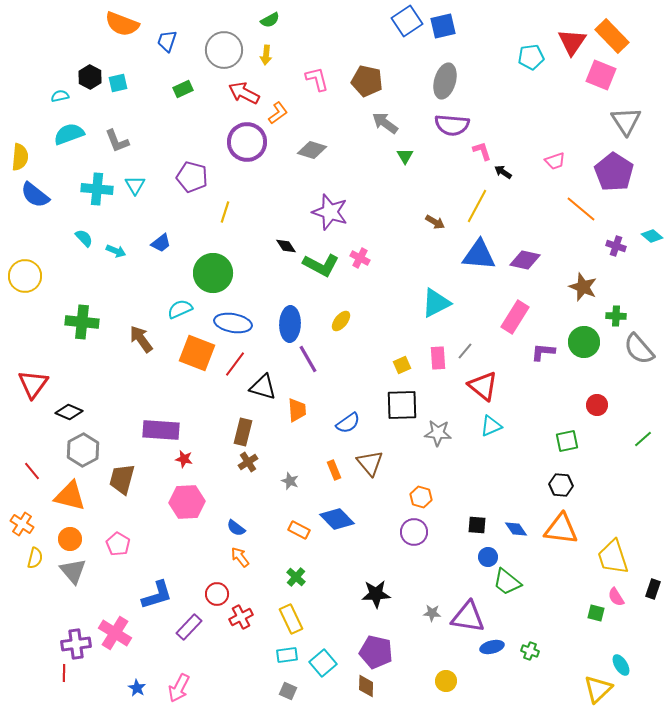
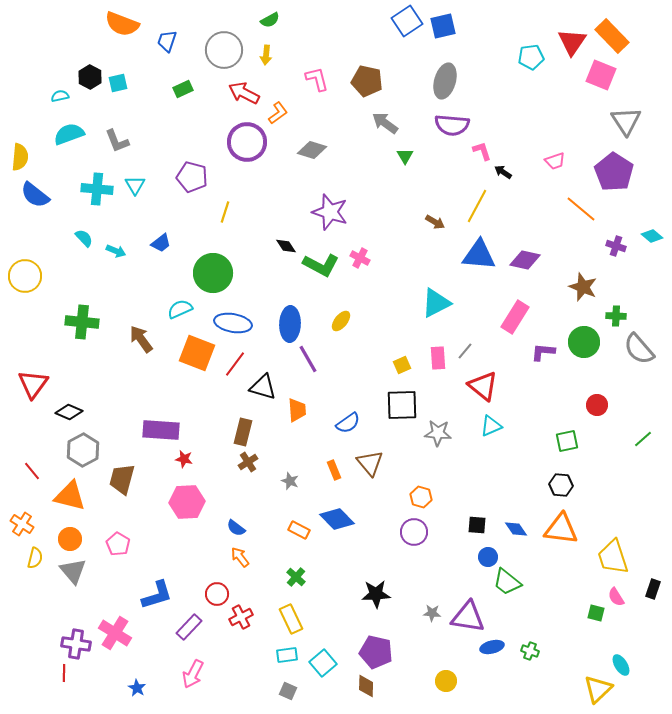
purple cross at (76, 644): rotated 16 degrees clockwise
pink arrow at (179, 688): moved 14 px right, 14 px up
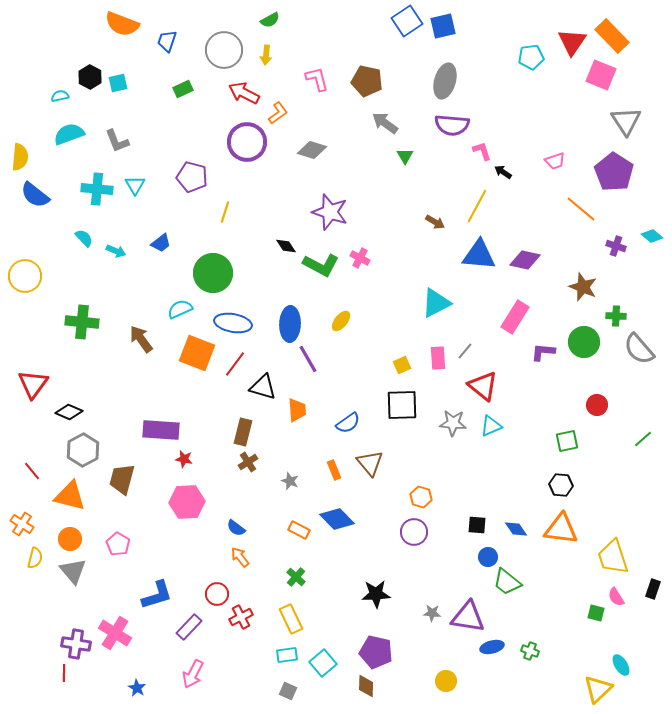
gray star at (438, 433): moved 15 px right, 10 px up
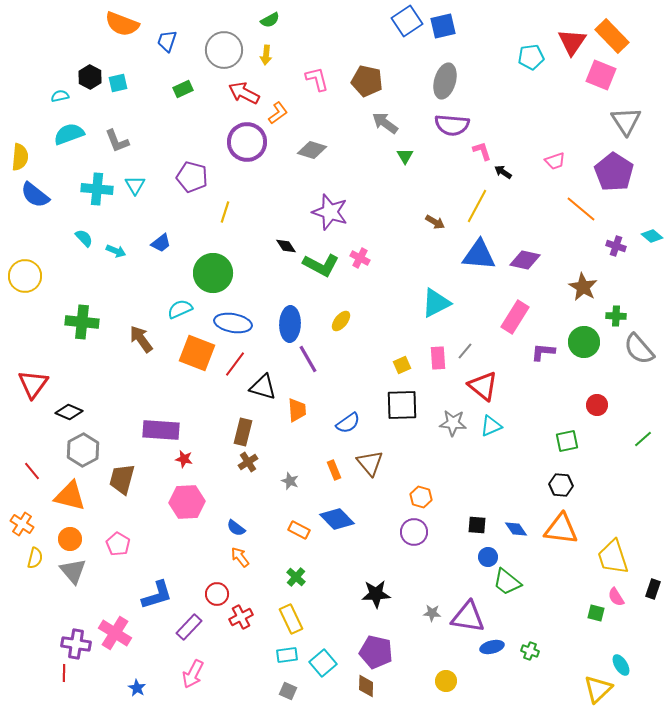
brown star at (583, 287): rotated 8 degrees clockwise
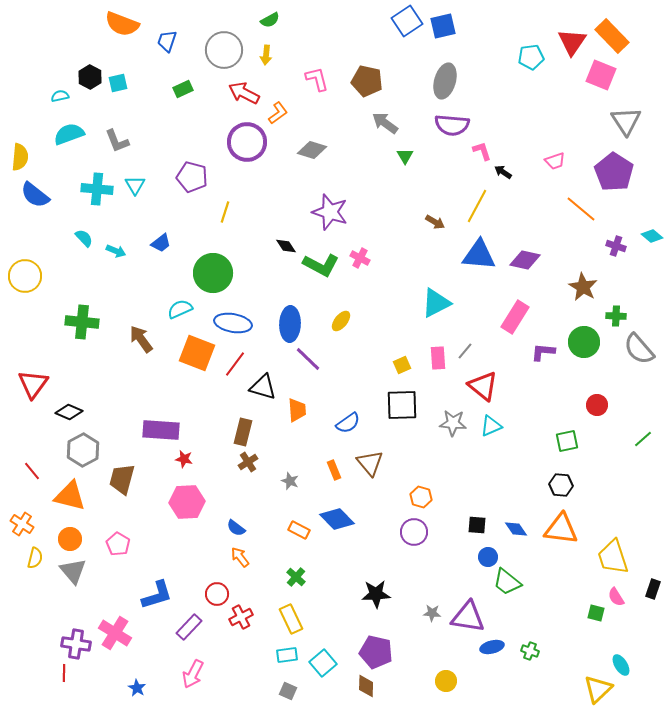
purple line at (308, 359): rotated 16 degrees counterclockwise
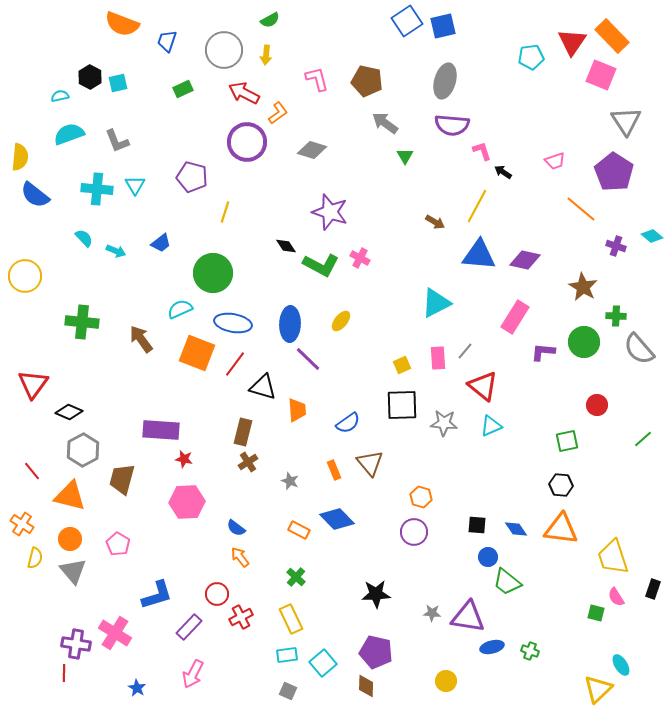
gray star at (453, 423): moved 9 px left
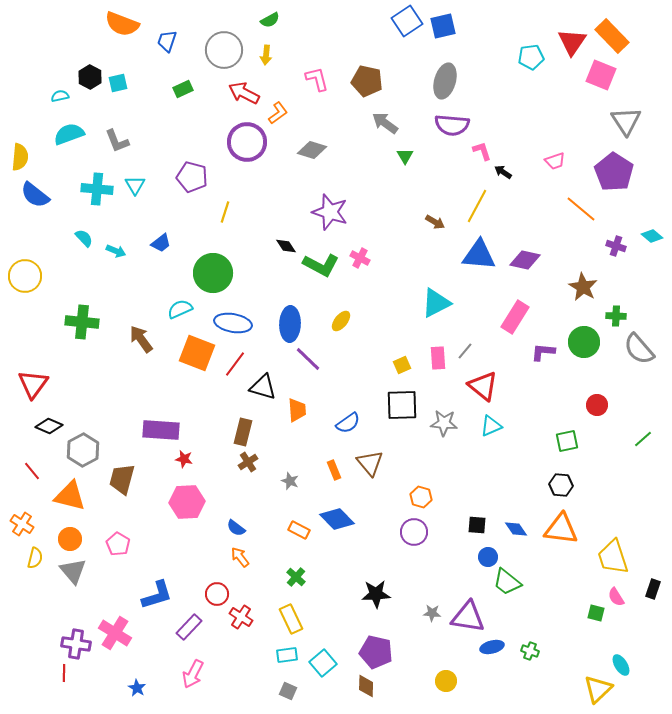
black diamond at (69, 412): moved 20 px left, 14 px down
red cross at (241, 617): rotated 30 degrees counterclockwise
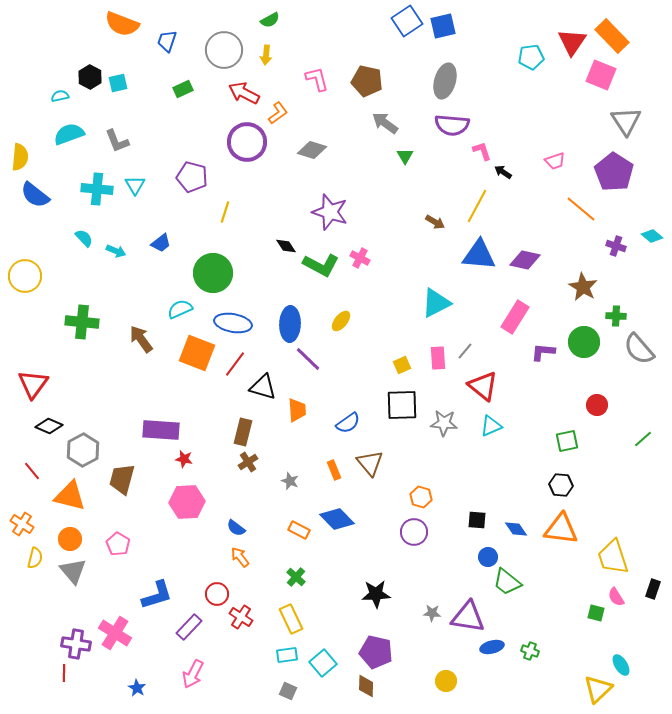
black square at (477, 525): moved 5 px up
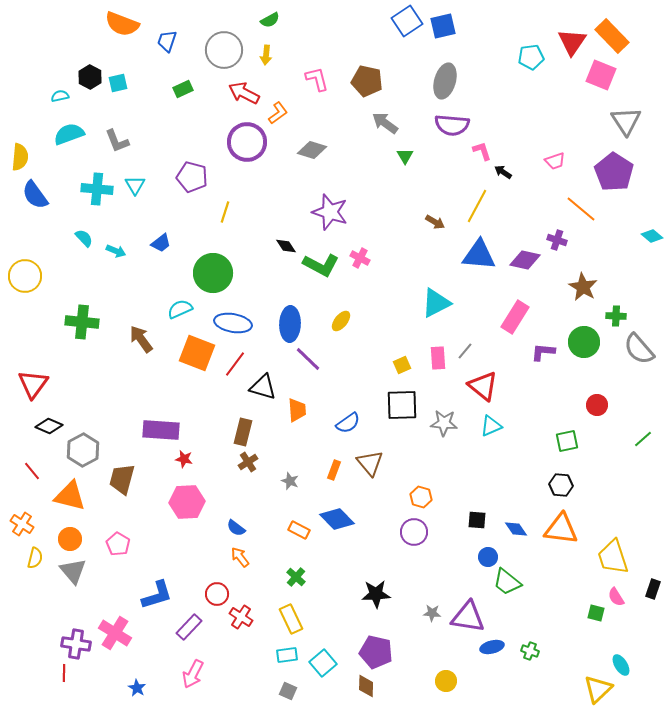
blue semicircle at (35, 195): rotated 16 degrees clockwise
purple cross at (616, 246): moved 59 px left, 6 px up
orange rectangle at (334, 470): rotated 42 degrees clockwise
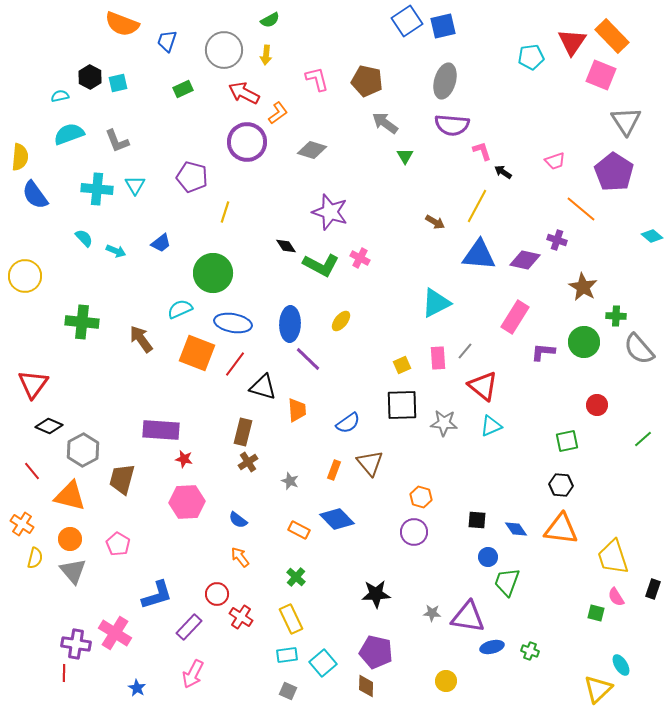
blue semicircle at (236, 528): moved 2 px right, 8 px up
green trapezoid at (507, 582): rotated 72 degrees clockwise
